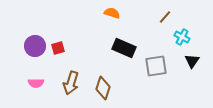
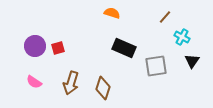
pink semicircle: moved 2 px left, 1 px up; rotated 35 degrees clockwise
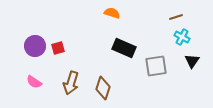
brown line: moved 11 px right; rotated 32 degrees clockwise
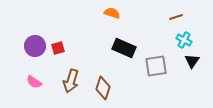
cyan cross: moved 2 px right, 3 px down
brown arrow: moved 2 px up
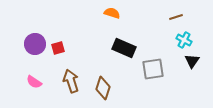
purple circle: moved 2 px up
gray square: moved 3 px left, 3 px down
brown arrow: rotated 145 degrees clockwise
